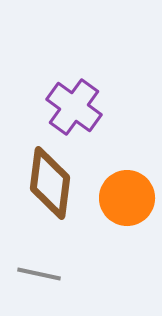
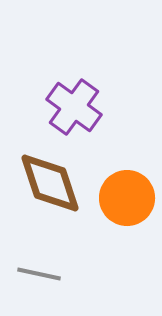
brown diamond: rotated 26 degrees counterclockwise
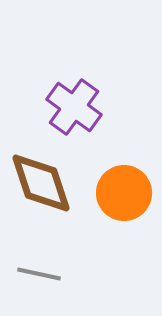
brown diamond: moved 9 px left
orange circle: moved 3 px left, 5 px up
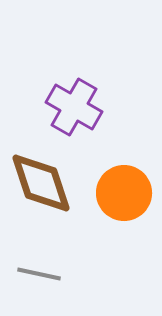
purple cross: rotated 6 degrees counterclockwise
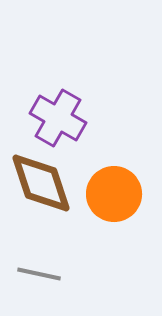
purple cross: moved 16 px left, 11 px down
orange circle: moved 10 px left, 1 px down
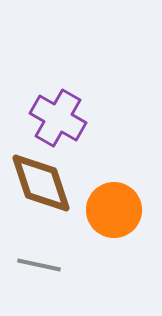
orange circle: moved 16 px down
gray line: moved 9 px up
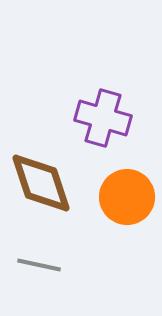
purple cross: moved 45 px right; rotated 14 degrees counterclockwise
orange circle: moved 13 px right, 13 px up
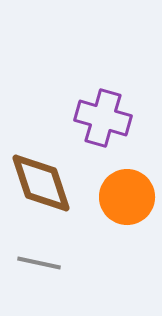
gray line: moved 2 px up
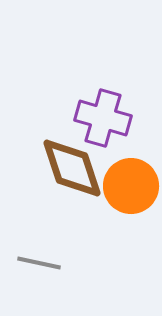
brown diamond: moved 31 px right, 15 px up
orange circle: moved 4 px right, 11 px up
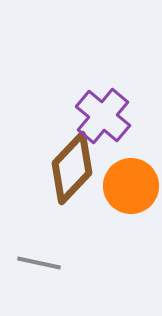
purple cross: moved 2 px up; rotated 24 degrees clockwise
brown diamond: rotated 62 degrees clockwise
